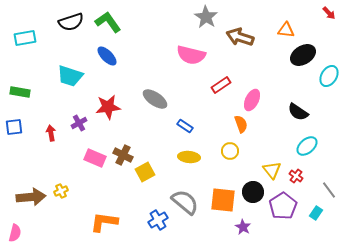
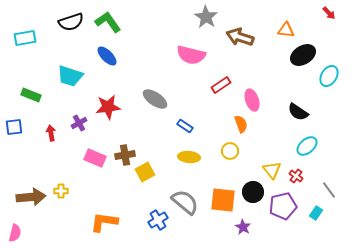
green rectangle at (20, 92): moved 11 px right, 3 px down; rotated 12 degrees clockwise
pink ellipse at (252, 100): rotated 45 degrees counterclockwise
brown cross at (123, 155): moved 2 px right; rotated 36 degrees counterclockwise
yellow cross at (61, 191): rotated 24 degrees clockwise
purple pentagon at (283, 206): rotated 20 degrees clockwise
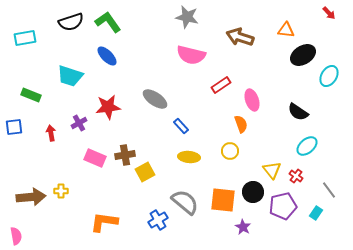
gray star at (206, 17): moved 19 px left; rotated 20 degrees counterclockwise
blue rectangle at (185, 126): moved 4 px left; rotated 14 degrees clockwise
pink semicircle at (15, 233): moved 1 px right, 3 px down; rotated 24 degrees counterclockwise
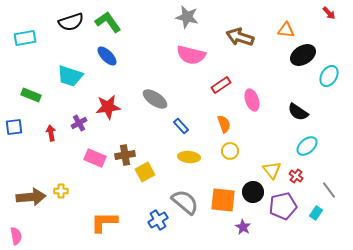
orange semicircle at (241, 124): moved 17 px left
orange L-shape at (104, 222): rotated 8 degrees counterclockwise
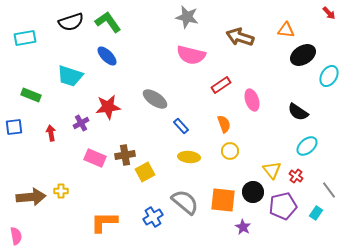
purple cross at (79, 123): moved 2 px right
blue cross at (158, 220): moved 5 px left, 3 px up
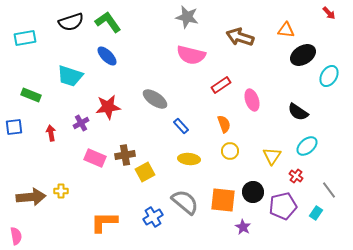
yellow ellipse at (189, 157): moved 2 px down
yellow triangle at (272, 170): moved 14 px up; rotated 12 degrees clockwise
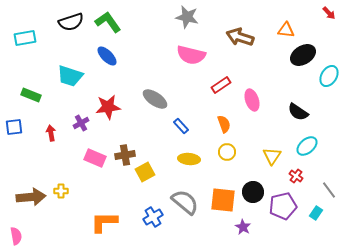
yellow circle at (230, 151): moved 3 px left, 1 px down
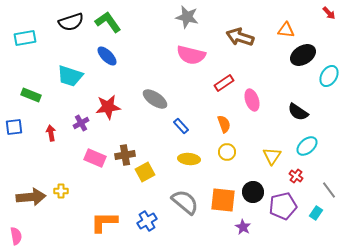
red rectangle at (221, 85): moved 3 px right, 2 px up
blue cross at (153, 217): moved 6 px left, 4 px down
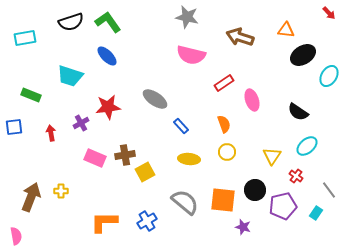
black circle at (253, 192): moved 2 px right, 2 px up
brown arrow at (31, 197): rotated 64 degrees counterclockwise
purple star at (243, 227): rotated 14 degrees counterclockwise
